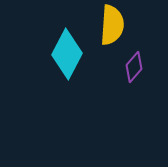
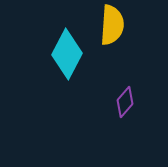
purple diamond: moved 9 px left, 35 px down
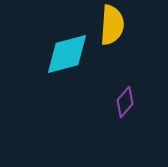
cyan diamond: rotated 48 degrees clockwise
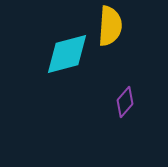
yellow semicircle: moved 2 px left, 1 px down
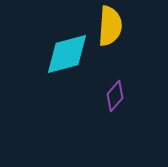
purple diamond: moved 10 px left, 6 px up
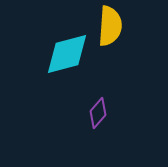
purple diamond: moved 17 px left, 17 px down
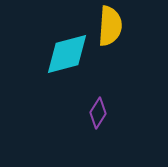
purple diamond: rotated 8 degrees counterclockwise
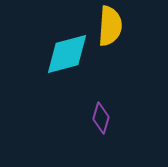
purple diamond: moved 3 px right, 5 px down; rotated 16 degrees counterclockwise
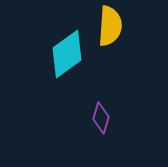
cyan diamond: rotated 21 degrees counterclockwise
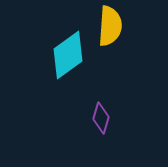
cyan diamond: moved 1 px right, 1 px down
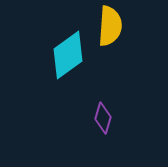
purple diamond: moved 2 px right
